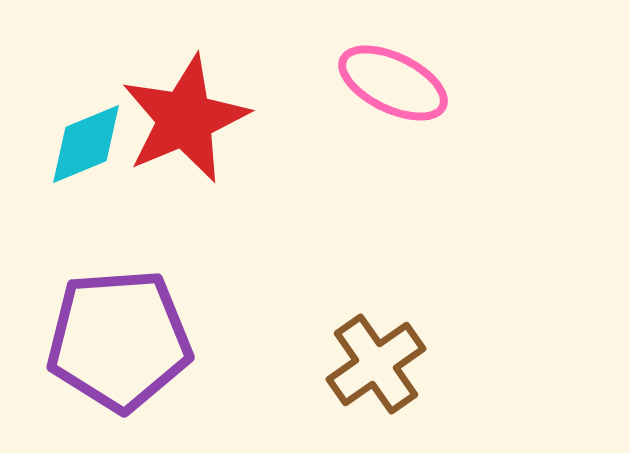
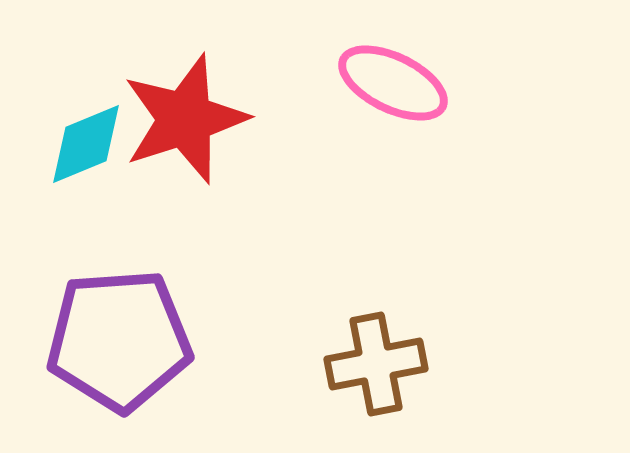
red star: rotated 5 degrees clockwise
brown cross: rotated 24 degrees clockwise
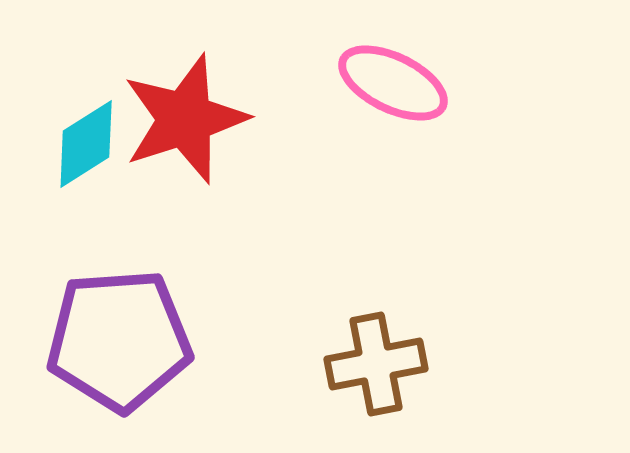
cyan diamond: rotated 10 degrees counterclockwise
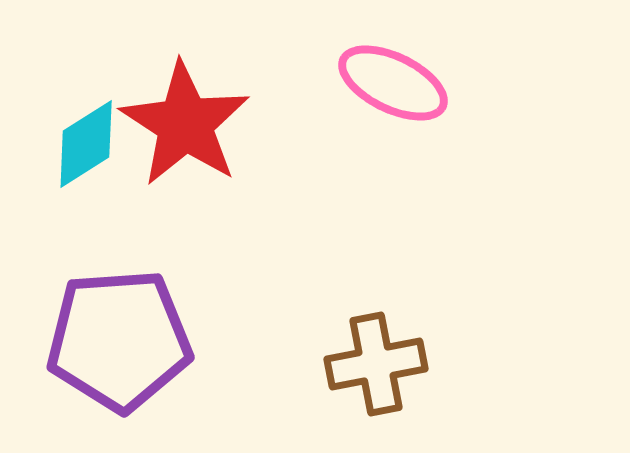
red star: moved 5 px down; rotated 21 degrees counterclockwise
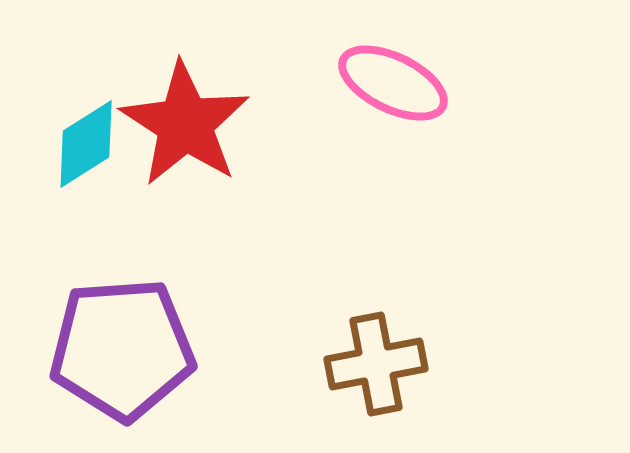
purple pentagon: moved 3 px right, 9 px down
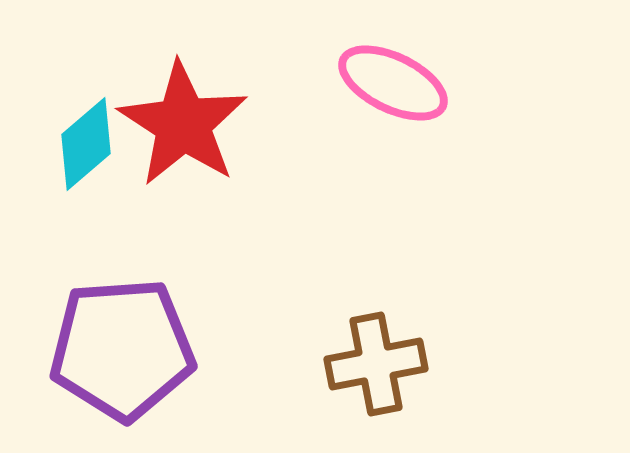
red star: moved 2 px left
cyan diamond: rotated 8 degrees counterclockwise
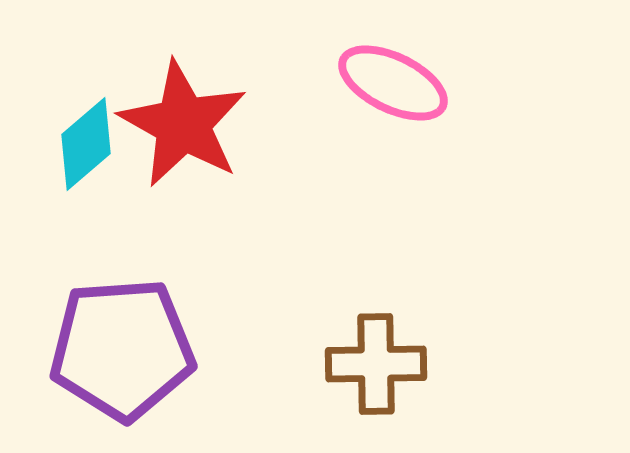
red star: rotated 4 degrees counterclockwise
brown cross: rotated 10 degrees clockwise
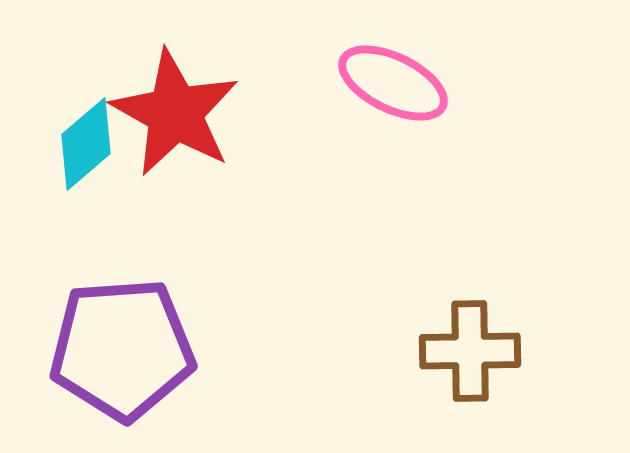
red star: moved 8 px left, 11 px up
brown cross: moved 94 px right, 13 px up
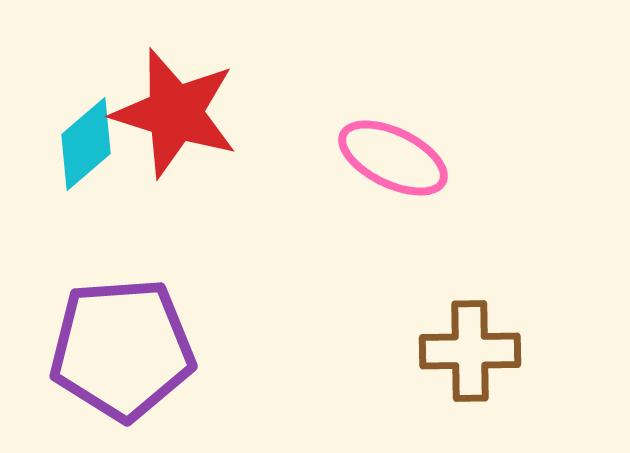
pink ellipse: moved 75 px down
red star: rotated 12 degrees counterclockwise
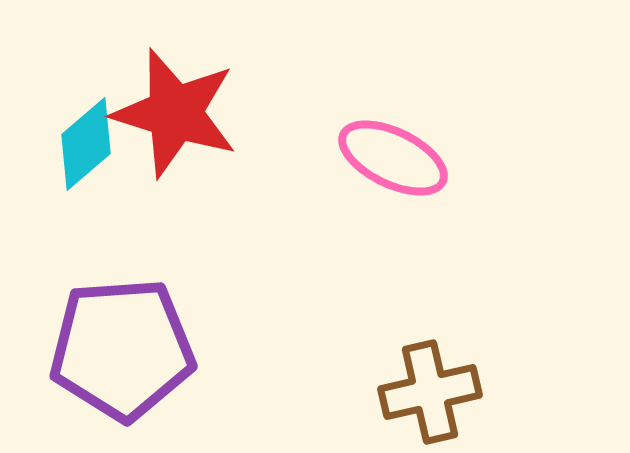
brown cross: moved 40 px left, 41 px down; rotated 12 degrees counterclockwise
